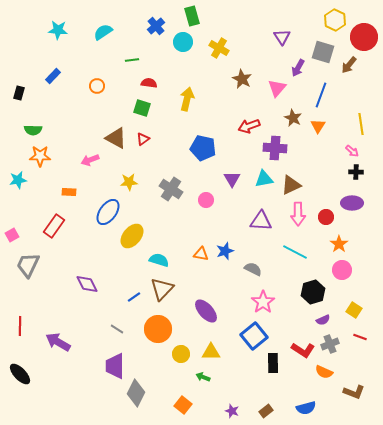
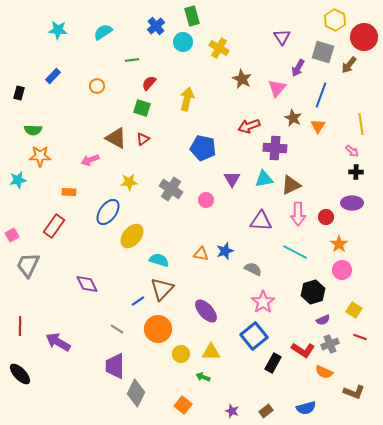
red semicircle at (149, 83): rotated 56 degrees counterclockwise
blue line at (134, 297): moved 4 px right, 4 px down
black rectangle at (273, 363): rotated 30 degrees clockwise
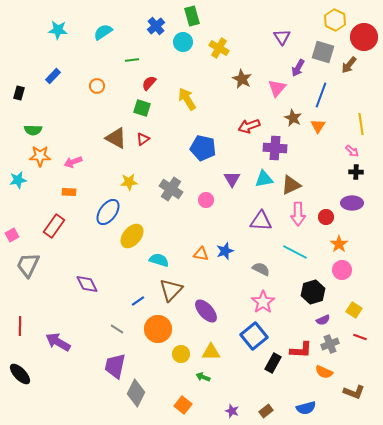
yellow arrow at (187, 99): rotated 45 degrees counterclockwise
pink arrow at (90, 160): moved 17 px left, 2 px down
gray semicircle at (253, 269): moved 8 px right
brown triangle at (162, 289): moved 9 px right, 1 px down
red L-shape at (303, 350): moved 2 px left; rotated 30 degrees counterclockwise
purple trapezoid at (115, 366): rotated 12 degrees clockwise
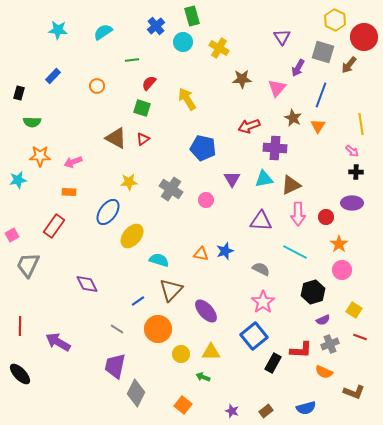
brown star at (242, 79): rotated 30 degrees counterclockwise
green semicircle at (33, 130): moved 1 px left, 8 px up
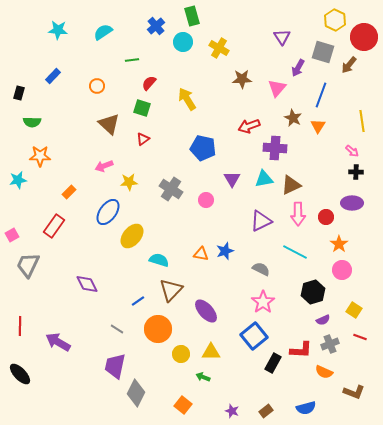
yellow line at (361, 124): moved 1 px right, 3 px up
brown triangle at (116, 138): moved 7 px left, 14 px up; rotated 15 degrees clockwise
pink arrow at (73, 162): moved 31 px right, 4 px down
orange rectangle at (69, 192): rotated 48 degrees counterclockwise
purple triangle at (261, 221): rotated 30 degrees counterclockwise
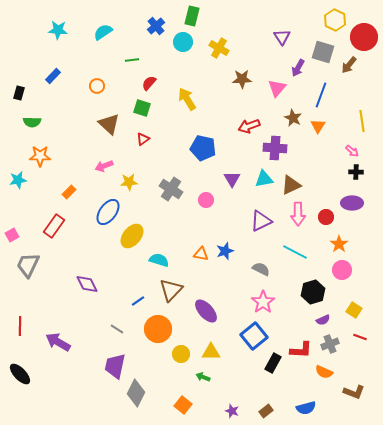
green rectangle at (192, 16): rotated 30 degrees clockwise
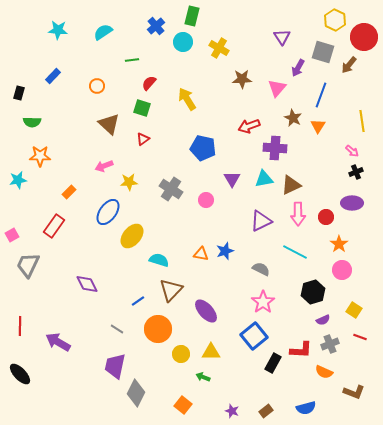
black cross at (356, 172): rotated 24 degrees counterclockwise
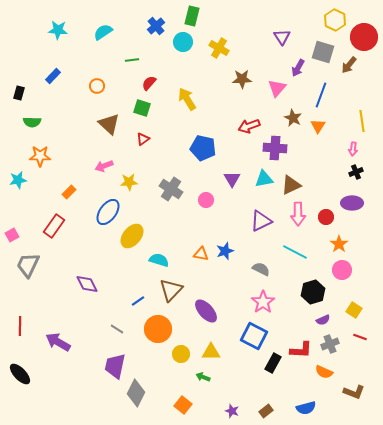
pink arrow at (352, 151): moved 1 px right, 2 px up; rotated 56 degrees clockwise
blue square at (254, 336): rotated 24 degrees counterclockwise
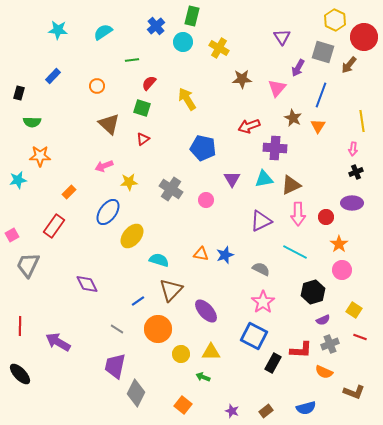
blue star at (225, 251): moved 4 px down
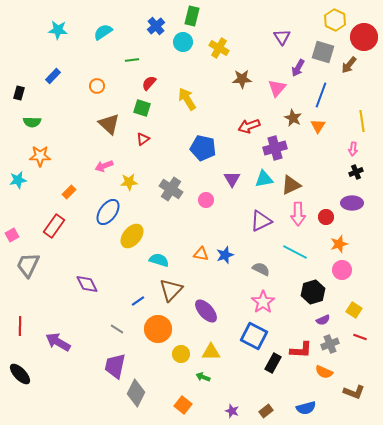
purple cross at (275, 148): rotated 20 degrees counterclockwise
orange star at (339, 244): rotated 18 degrees clockwise
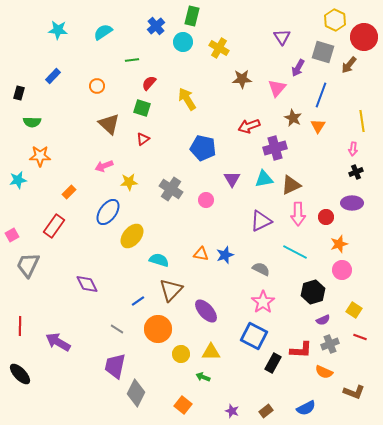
blue semicircle at (306, 408): rotated 12 degrees counterclockwise
